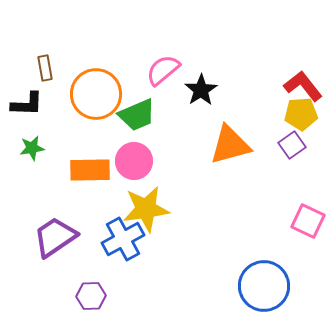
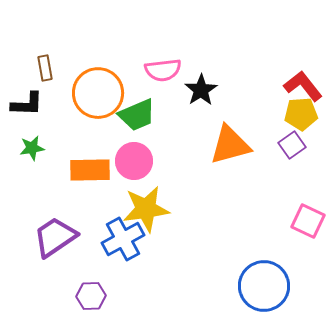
pink semicircle: rotated 147 degrees counterclockwise
orange circle: moved 2 px right, 1 px up
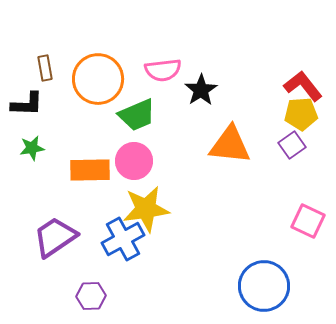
orange circle: moved 14 px up
orange triangle: rotated 21 degrees clockwise
